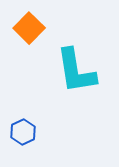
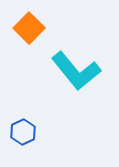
cyan L-shape: rotated 30 degrees counterclockwise
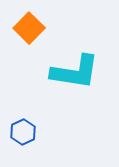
cyan L-shape: moved 1 px left, 1 px down; rotated 42 degrees counterclockwise
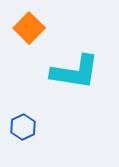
blue hexagon: moved 5 px up
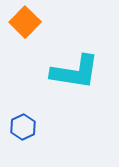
orange square: moved 4 px left, 6 px up
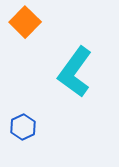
cyan L-shape: rotated 117 degrees clockwise
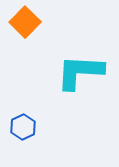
cyan L-shape: moved 5 px right; rotated 57 degrees clockwise
